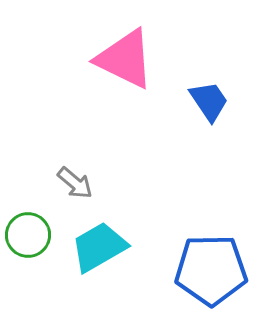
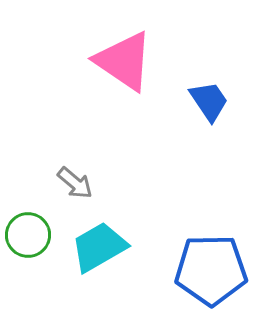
pink triangle: moved 1 px left, 2 px down; rotated 8 degrees clockwise
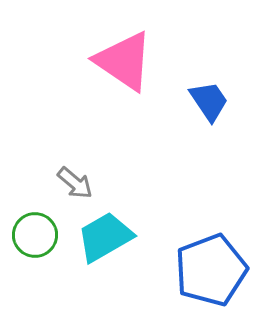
green circle: moved 7 px right
cyan trapezoid: moved 6 px right, 10 px up
blue pentagon: rotated 20 degrees counterclockwise
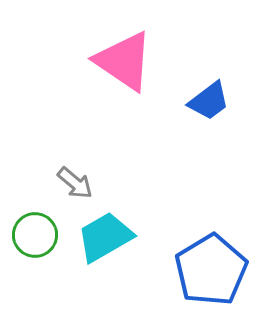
blue trapezoid: rotated 87 degrees clockwise
blue pentagon: rotated 10 degrees counterclockwise
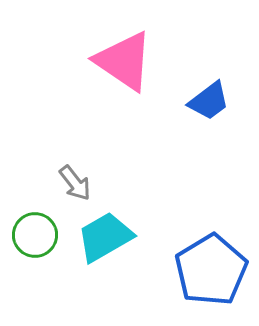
gray arrow: rotated 12 degrees clockwise
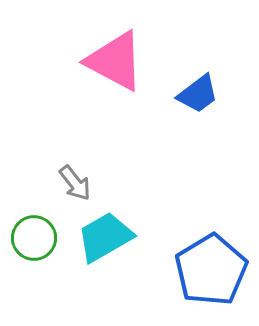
pink triangle: moved 9 px left; rotated 6 degrees counterclockwise
blue trapezoid: moved 11 px left, 7 px up
green circle: moved 1 px left, 3 px down
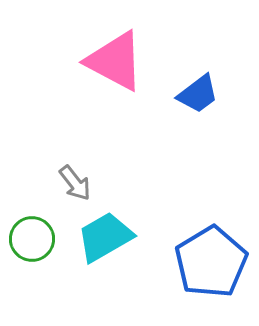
green circle: moved 2 px left, 1 px down
blue pentagon: moved 8 px up
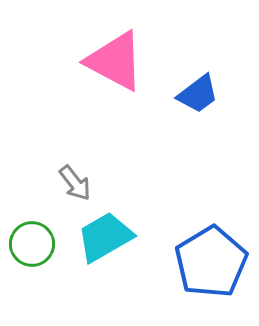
green circle: moved 5 px down
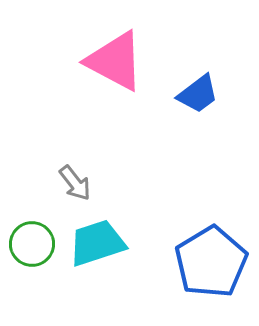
cyan trapezoid: moved 8 px left, 6 px down; rotated 12 degrees clockwise
